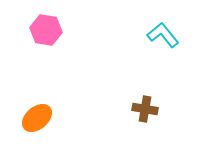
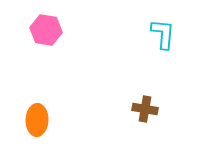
cyan L-shape: moved 1 px up; rotated 44 degrees clockwise
orange ellipse: moved 2 px down; rotated 48 degrees counterclockwise
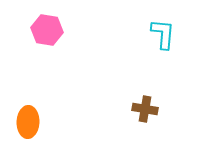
pink hexagon: moved 1 px right
orange ellipse: moved 9 px left, 2 px down
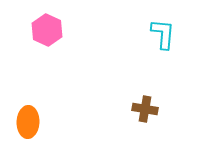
pink hexagon: rotated 16 degrees clockwise
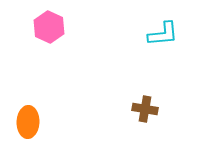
pink hexagon: moved 2 px right, 3 px up
cyan L-shape: rotated 80 degrees clockwise
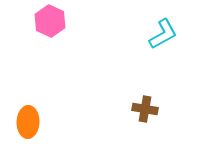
pink hexagon: moved 1 px right, 6 px up
cyan L-shape: rotated 24 degrees counterclockwise
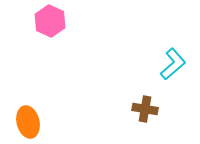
cyan L-shape: moved 10 px right, 30 px down; rotated 12 degrees counterclockwise
orange ellipse: rotated 16 degrees counterclockwise
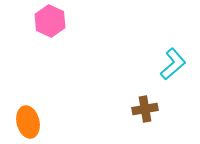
brown cross: rotated 20 degrees counterclockwise
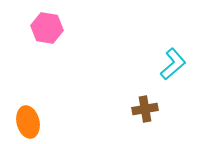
pink hexagon: moved 3 px left, 7 px down; rotated 16 degrees counterclockwise
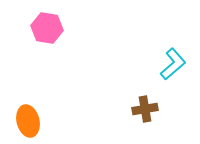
orange ellipse: moved 1 px up
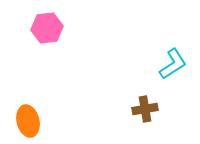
pink hexagon: rotated 16 degrees counterclockwise
cyan L-shape: rotated 8 degrees clockwise
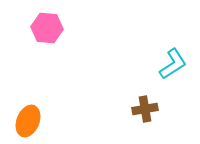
pink hexagon: rotated 12 degrees clockwise
orange ellipse: rotated 36 degrees clockwise
